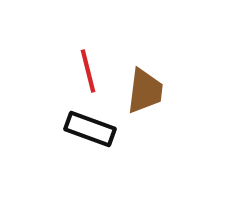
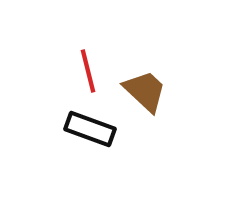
brown trapezoid: rotated 54 degrees counterclockwise
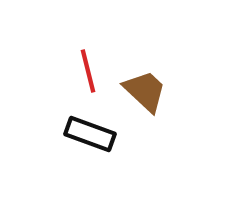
black rectangle: moved 5 px down
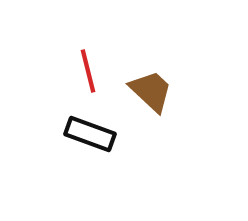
brown trapezoid: moved 6 px right
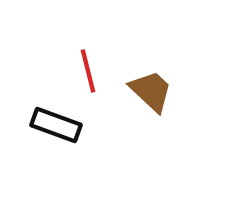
black rectangle: moved 34 px left, 9 px up
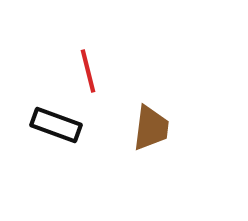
brown trapezoid: moved 37 px down; rotated 54 degrees clockwise
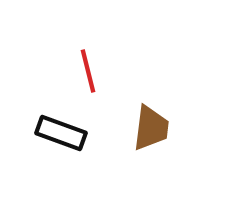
black rectangle: moved 5 px right, 8 px down
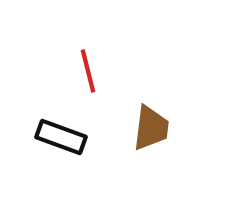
black rectangle: moved 4 px down
